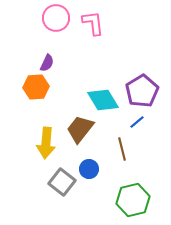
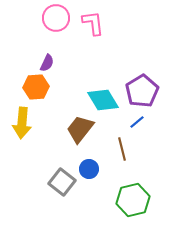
yellow arrow: moved 24 px left, 20 px up
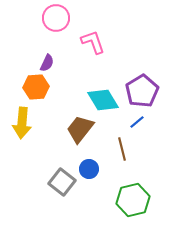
pink L-shape: moved 19 px down; rotated 12 degrees counterclockwise
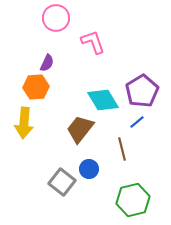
yellow arrow: moved 2 px right
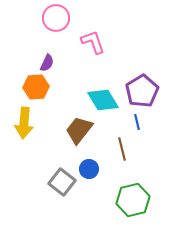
blue line: rotated 63 degrees counterclockwise
brown trapezoid: moved 1 px left, 1 px down
